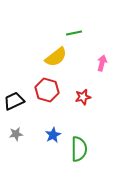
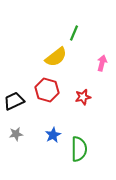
green line: rotated 56 degrees counterclockwise
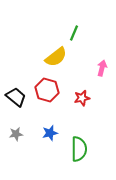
pink arrow: moved 5 px down
red star: moved 1 px left, 1 px down
black trapezoid: moved 2 px right, 4 px up; rotated 65 degrees clockwise
blue star: moved 3 px left, 2 px up; rotated 14 degrees clockwise
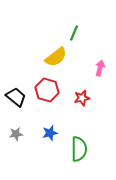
pink arrow: moved 2 px left
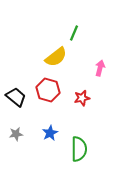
red hexagon: moved 1 px right
blue star: rotated 14 degrees counterclockwise
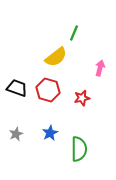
black trapezoid: moved 1 px right, 9 px up; rotated 20 degrees counterclockwise
gray star: rotated 16 degrees counterclockwise
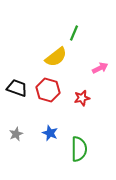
pink arrow: rotated 49 degrees clockwise
blue star: rotated 21 degrees counterclockwise
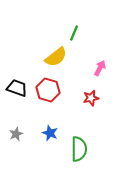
pink arrow: rotated 35 degrees counterclockwise
red star: moved 9 px right
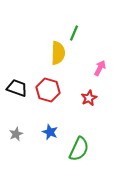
yellow semicircle: moved 2 px right, 4 px up; rotated 50 degrees counterclockwise
red star: moved 2 px left; rotated 14 degrees counterclockwise
blue star: moved 1 px up
green semicircle: rotated 25 degrees clockwise
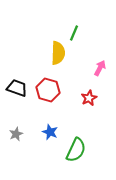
green semicircle: moved 3 px left, 1 px down
